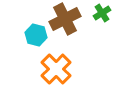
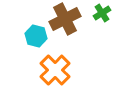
cyan hexagon: moved 1 px down
orange cross: moved 1 px left, 1 px down
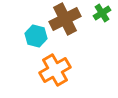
orange cross: rotated 16 degrees clockwise
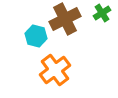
orange cross: rotated 8 degrees counterclockwise
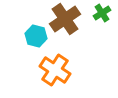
brown cross: rotated 8 degrees counterclockwise
orange cross: rotated 20 degrees counterclockwise
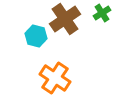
orange cross: moved 8 px down
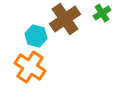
orange cross: moved 25 px left, 11 px up
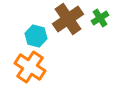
green cross: moved 2 px left, 5 px down
brown cross: moved 3 px right
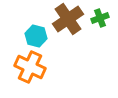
green cross: rotated 12 degrees clockwise
orange cross: rotated 8 degrees counterclockwise
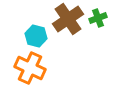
green cross: moved 2 px left
orange cross: moved 1 px down
